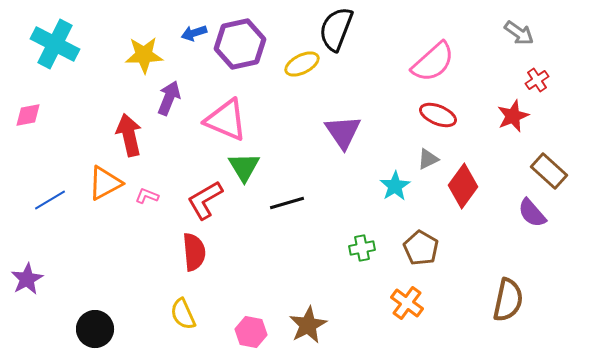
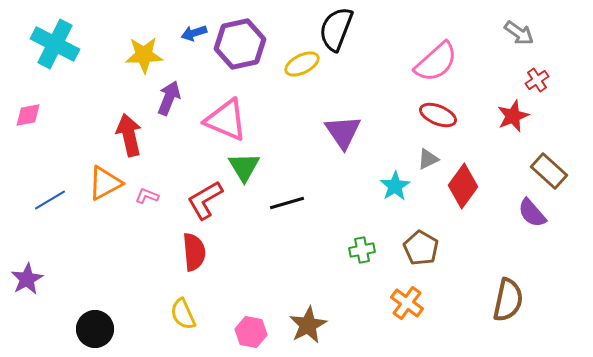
pink semicircle: moved 3 px right
green cross: moved 2 px down
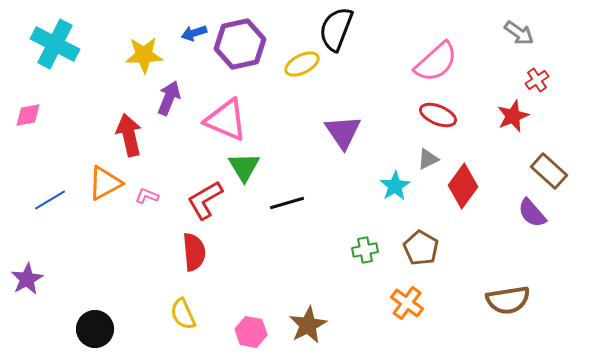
green cross: moved 3 px right
brown semicircle: rotated 69 degrees clockwise
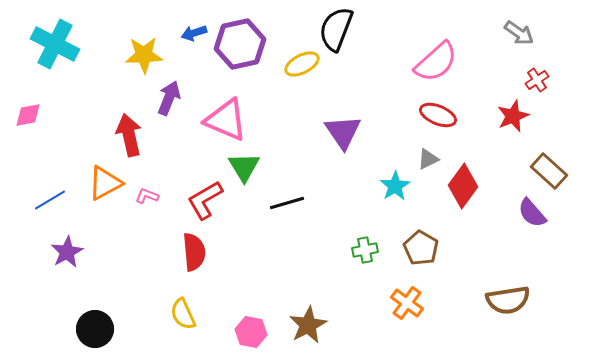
purple star: moved 40 px right, 27 px up
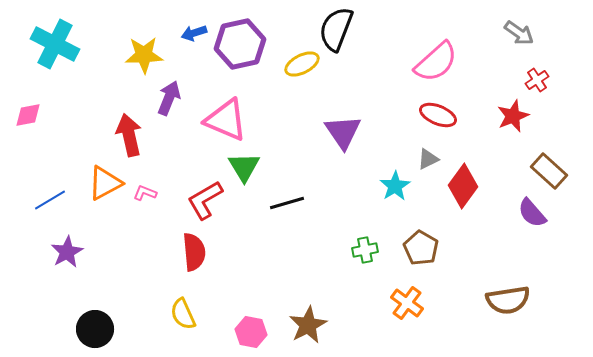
pink L-shape: moved 2 px left, 3 px up
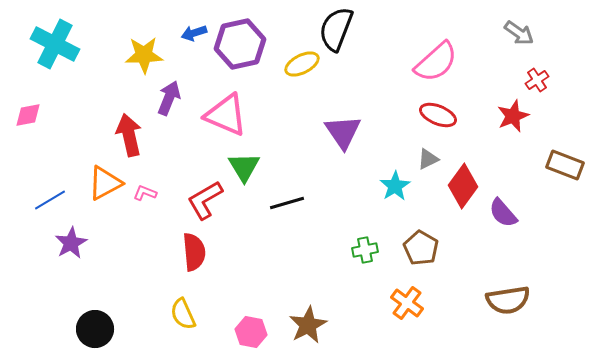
pink triangle: moved 5 px up
brown rectangle: moved 16 px right, 6 px up; rotated 21 degrees counterclockwise
purple semicircle: moved 29 px left
purple star: moved 4 px right, 9 px up
